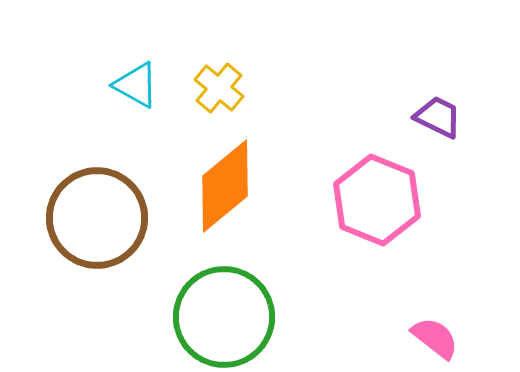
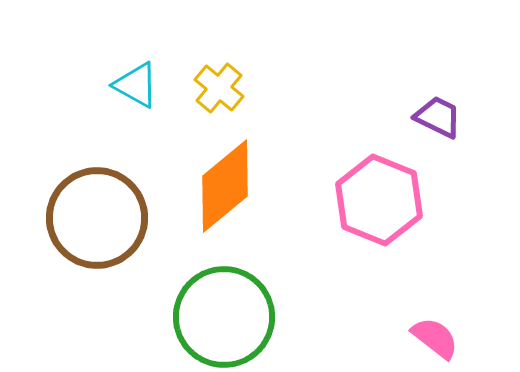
pink hexagon: moved 2 px right
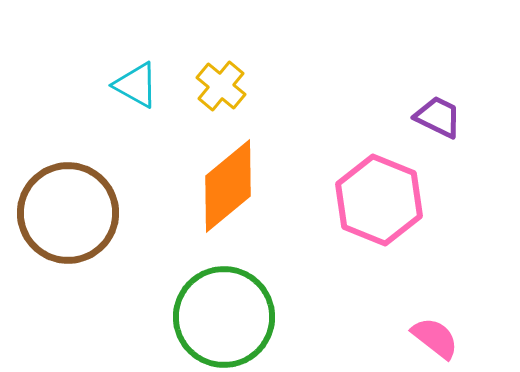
yellow cross: moved 2 px right, 2 px up
orange diamond: moved 3 px right
brown circle: moved 29 px left, 5 px up
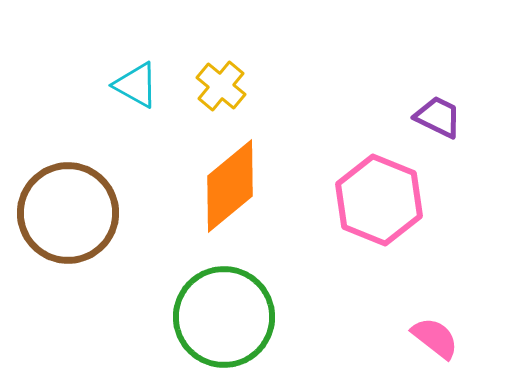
orange diamond: moved 2 px right
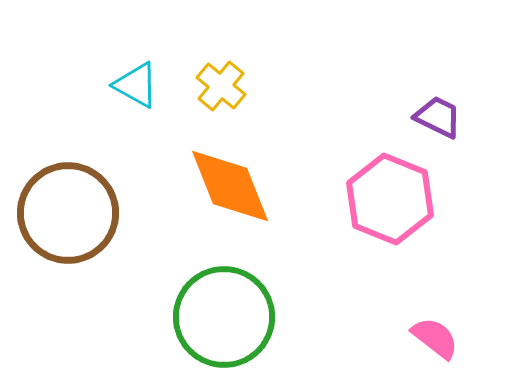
orange diamond: rotated 72 degrees counterclockwise
pink hexagon: moved 11 px right, 1 px up
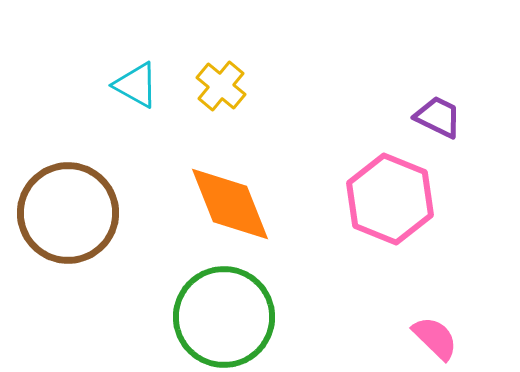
orange diamond: moved 18 px down
pink semicircle: rotated 6 degrees clockwise
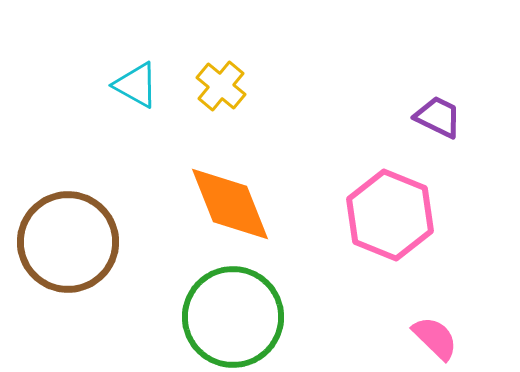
pink hexagon: moved 16 px down
brown circle: moved 29 px down
green circle: moved 9 px right
